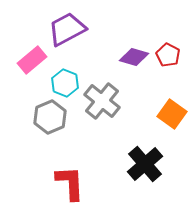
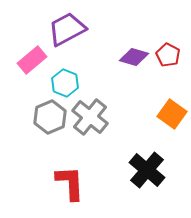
gray cross: moved 12 px left, 16 px down
black cross: moved 2 px right, 6 px down; rotated 9 degrees counterclockwise
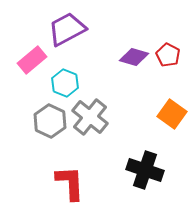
gray hexagon: moved 4 px down; rotated 12 degrees counterclockwise
black cross: moved 2 px left; rotated 21 degrees counterclockwise
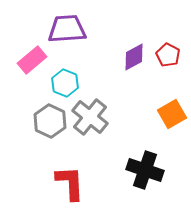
purple trapezoid: rotated 24 degrees clockwise
purple diamond: rotated 44 degrees counterclockwise
orange square: rotated 24 degrees clockwise
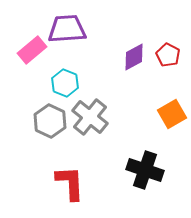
pink rectangle: moved 10 px up
